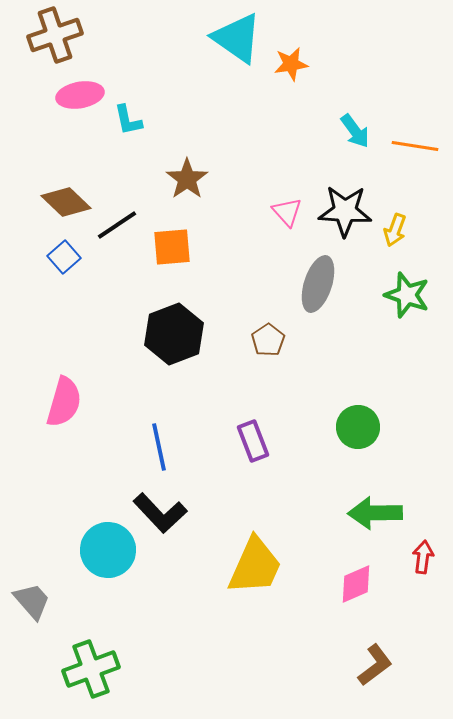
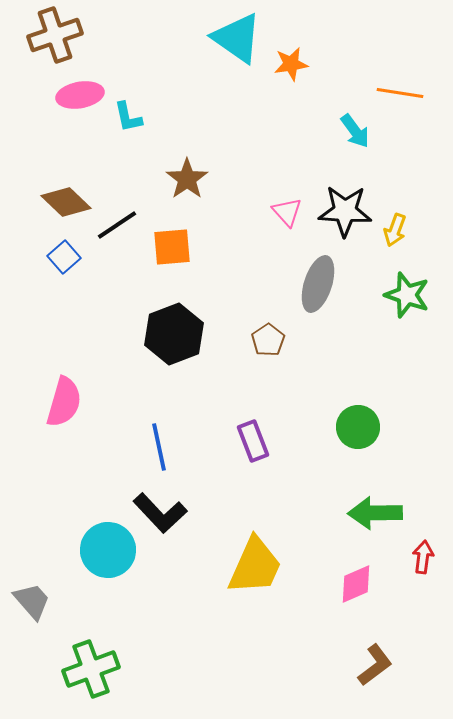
cyan L-shape: moved 3 px up
orange line: moved 15 px left, 53 px up
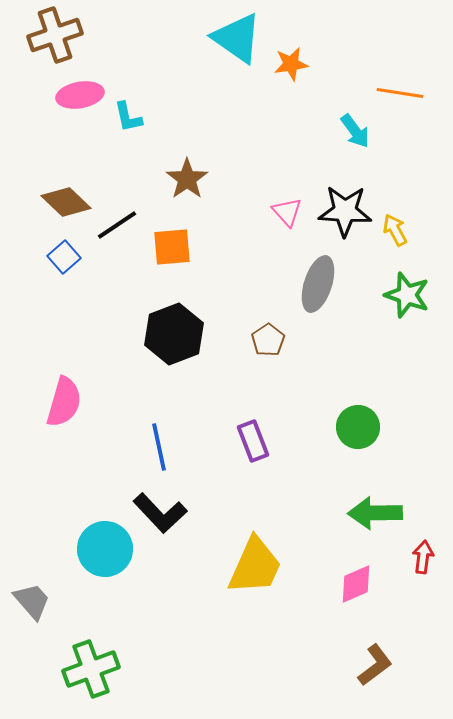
yellow arrow: rotated 132 degrees clockwise
cyan circle: moved 3 px left, 1 px up
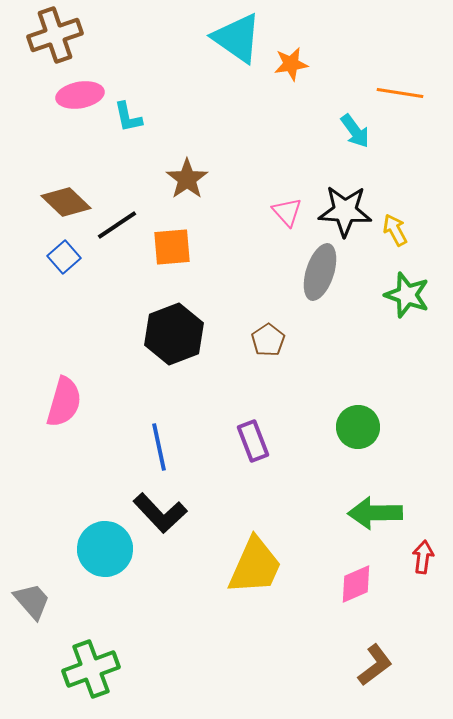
gray ellipse: moved 2 px right, 12 px up
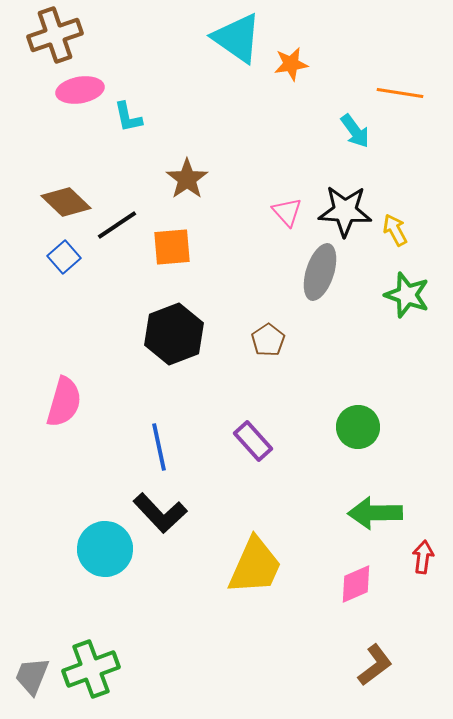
pink ellipse: moved 5 px up
purple rectangle: rotated 21 degrees counterclockwise
gray trapezoid: moved 75 px down; rotated 117 degrees counterclockwise
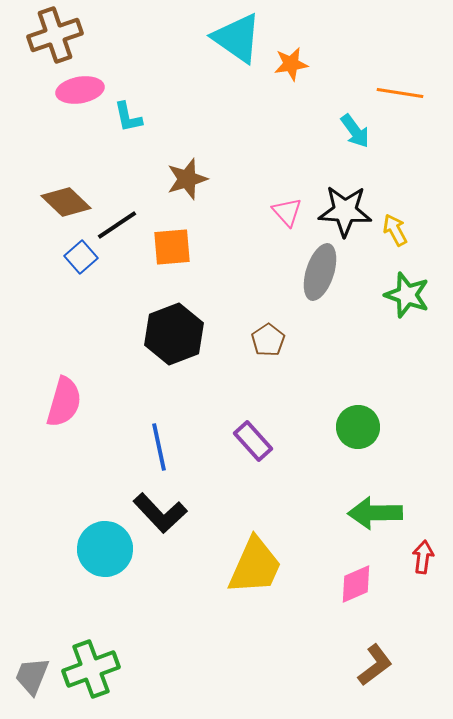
brown star: rotated 18 degrees clockwise
blue square: moved 17 px right
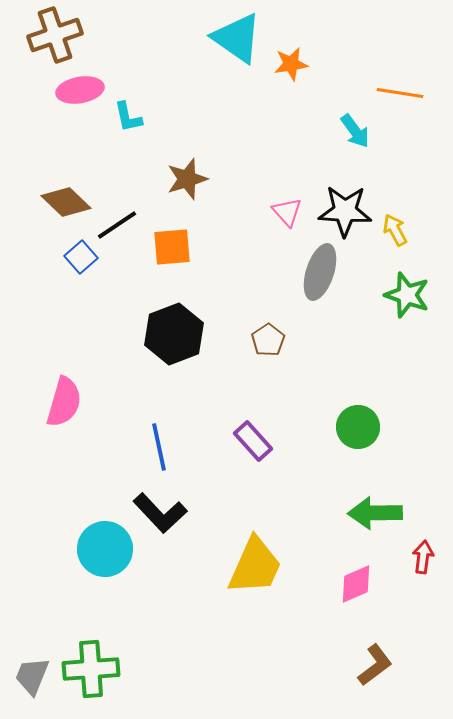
green cross: rotated 16 degrees clockwise
